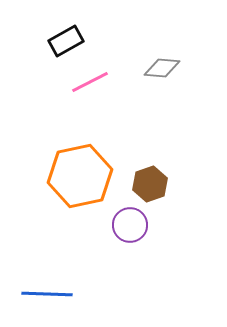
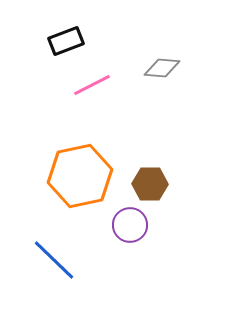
black rectangle: rotated 8 degrees clockwise
pink line: moved 2 px right, 3 px down
brown hexagon: rotated 20 degrees clockwise
blue line: moved 7 px right, 34 px up; rotated 42 degrees clockwise
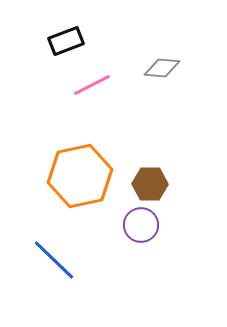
purple circle: moved 11 px right
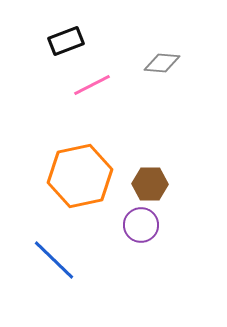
gray diamond: moved 5 px up
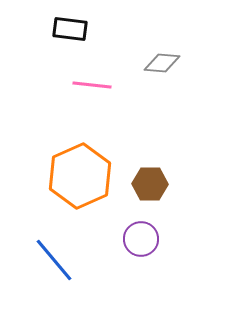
black rectangle: moved 4 px right, 12 px up; rotated 28 degrees clockwise
pink line: rotated 33 degrees clockwise
orange hexagon: rotated 12 degrees counterclockwise
purple circle: moved 14 px down
blue line: rotated 6 degrees clockwise
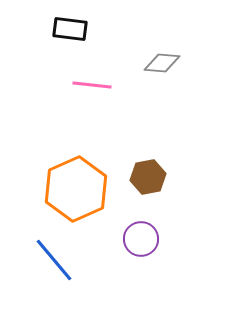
orange hexagon: moved 4 px left, 13 px down
brown hexagon: moved 2 px left, 7 px up; rotated 12 degrees counterclockwise
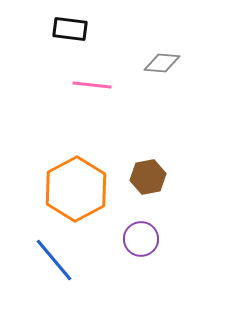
orange hexagon: rotated 4 degrees counterclockwise
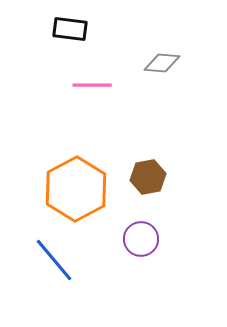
pink line: rotated 6 degrees counterclockwise
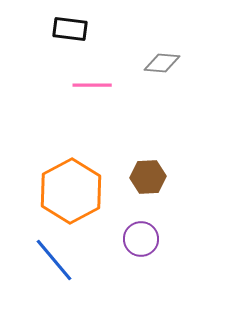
brown hexagon: rotated 8 degrees clockwise
orange hexagon: moved 5 px left, 2 px down
